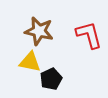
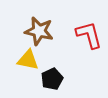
yellow triangle: moved 2 px left, 2 px up
black pentagon: moved 1 px right
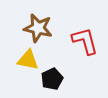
brown star: moved 1 px left, 3 px up
red L-shape: moved 4 px left, 6 px down
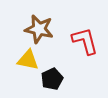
brown star: moved 1 px right, 1 px down
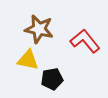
red L-shape: rotated 24 degrees counterclockwise
black pentagon: rotated 15 degrees clockwise
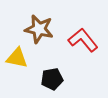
red L-shape: moved 2 px left, 1 px up
yellow triangle: moved 11 px left, 2 px up
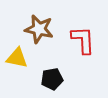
red L-shape: rotated 36 degrees clockwise
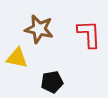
red L-shape: moved 6 px right, 6 px up
black pentagon: moved 3 px down
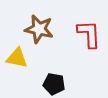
black pentagon: moved 2 px right, 2 px down; rotated 20 degrees clockwise
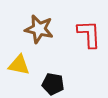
yellow triangle: moved 2 px right, 7 px down
black pentagon: moved 1 px left
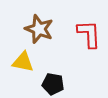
brown star: rotated 8 degrees clockwise
yellow triangle: moved 4 px right, 3 px up
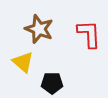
yellow triangle: rotated 30 degrees clockwise
black pentagon: moved 1 px left, 1 px up; rotated 10 degrees counterclockwise
